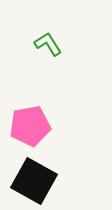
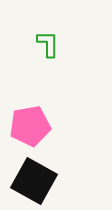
green L-shape: rotated 32 degrees clockwise
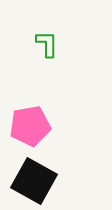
green L-shape: moved 1 px left
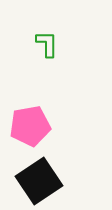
black square: moved 5 px right; rotated 27 degrees clockwise
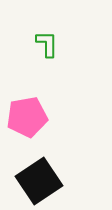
pink pentagon: moved 3 px left, 9 px up
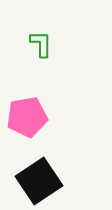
green L-shape: moved 6 px left
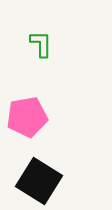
black square: rotated 24 degrees counterclockwise
